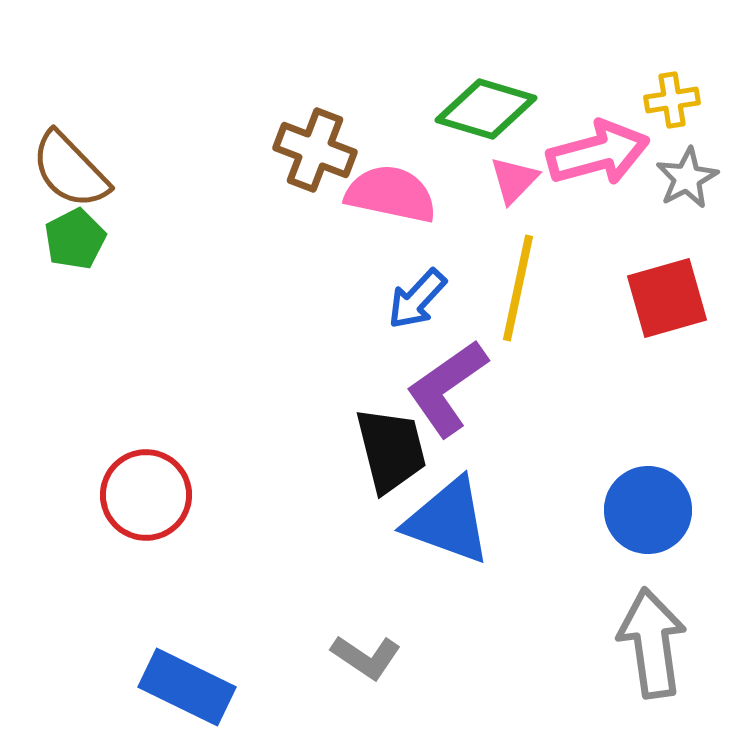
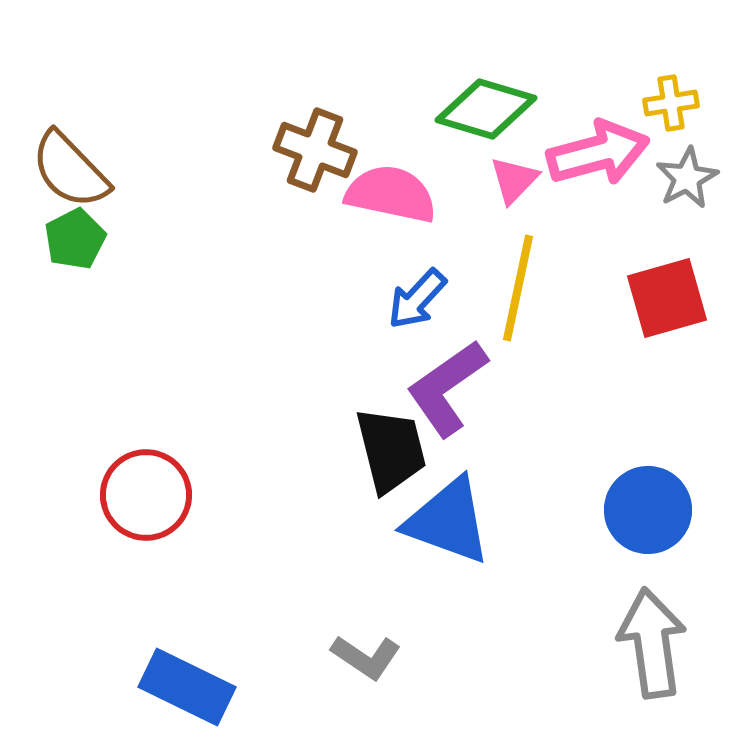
yellow cross: moved 1 px left, 3 px down
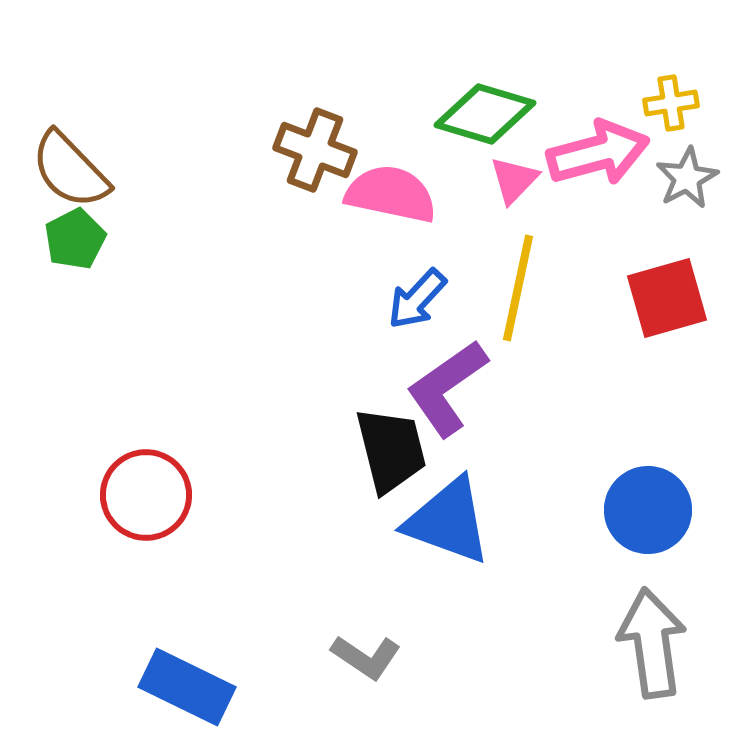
green diamond: moved 1 px left, 5 px down
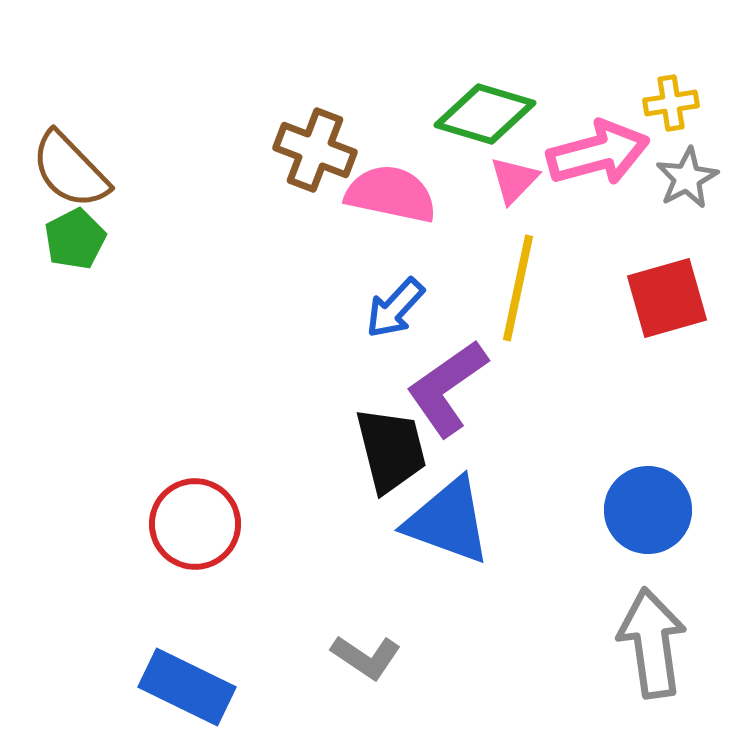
blue arrow: moved 22 px left, 9 px down
red circle: moved 49 px right, 29 px down
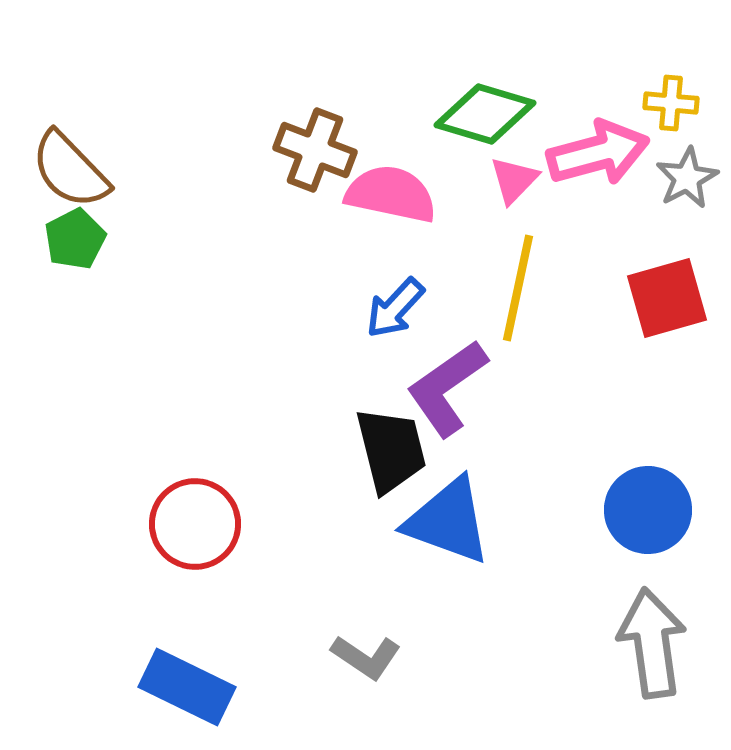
yellow cross: rotated 14 degrees clockwise
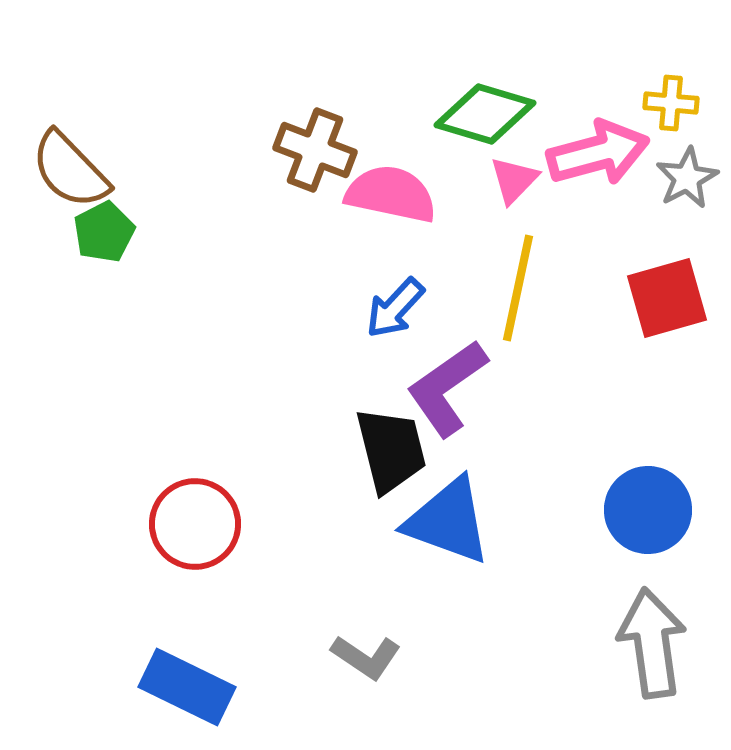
green pentagon: moved 29 px right, 7 px up
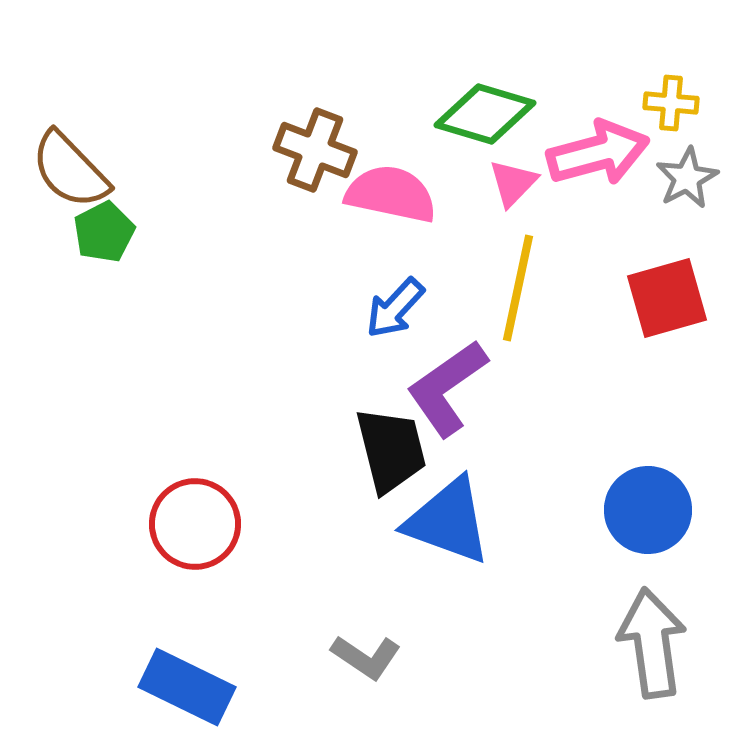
pink triangle: moved 1 px left, 3 px down
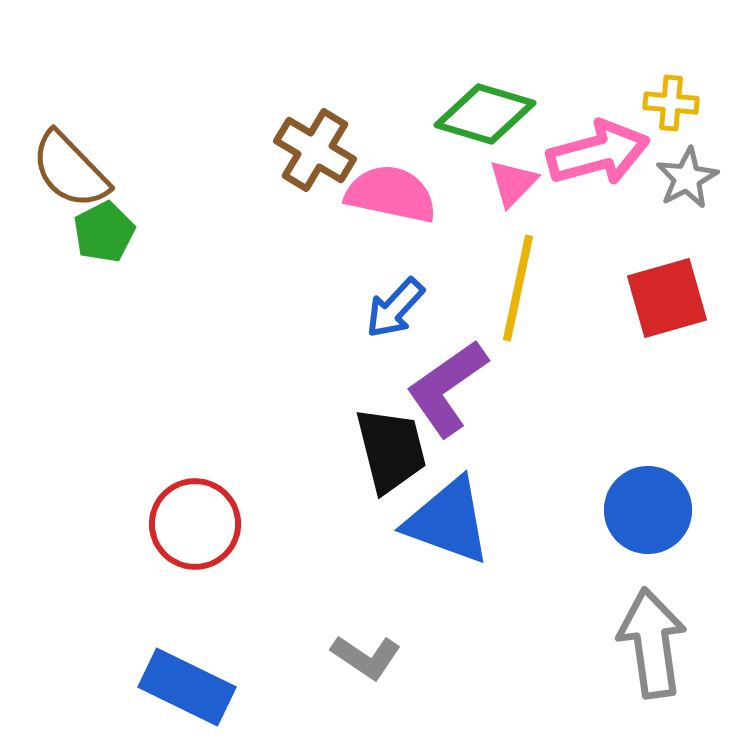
brown cross: rotated 10 degrees clockwise
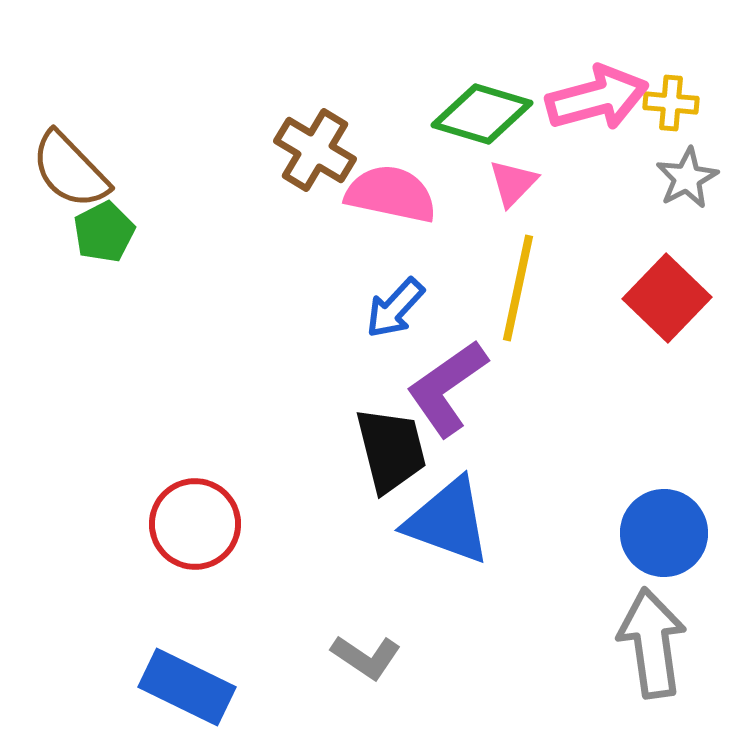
green diamond: moved 3 px left
pink arrow: moved 1 px left, 55 px up
red square: rotated 30 degrees counterclockwise
blue circle: moved 16 px right, 23 px down
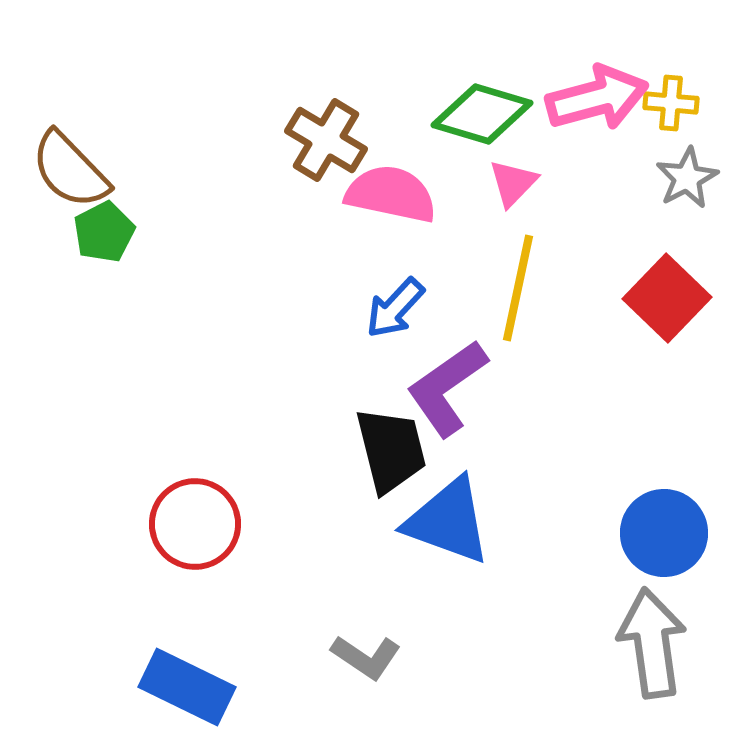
brown cross: moved 11 px right, 10 px up
